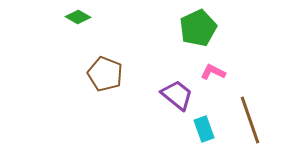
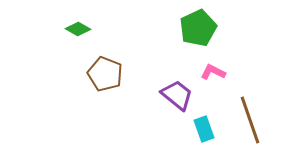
green diamond: moved 12 px down
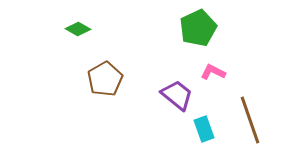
brown pentagon: moved 5 px down; rotated 20 degrees clockwise
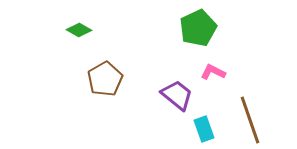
green diamond: moved 1 px right, 1 px down
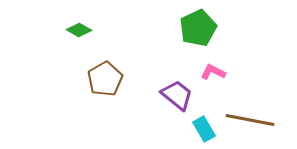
brown line: rotated 60 degrees counterclockwise
cyan rectangle: rotated 10 degrees counterclockwise
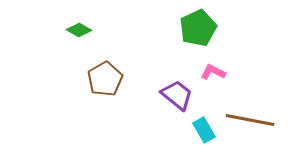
cyan rectangle: moved 1 px down
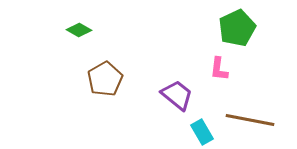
green pentagon: moved 39 px right
pink L-shape: moved 6 px right, 3 px up; rotated 110 degrees counterclockwise
cyan rectangle: moved 2 px left, 2 px down
